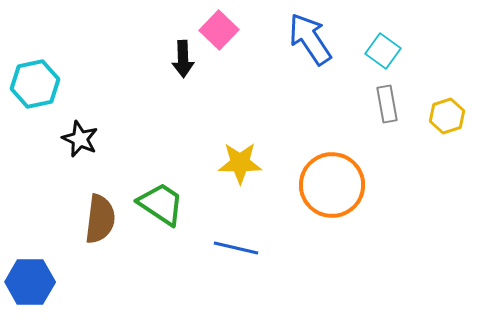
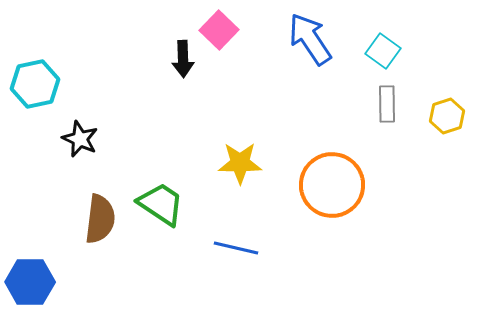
gray rectangle: rotated 9 degrees clockwise
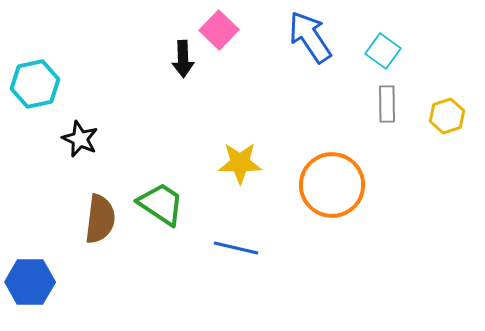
blue arrow: moved 2 px up
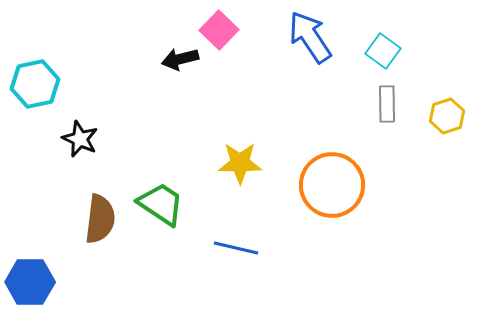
black arrow: moved 3 px left; rotated 78 degrees clockwise
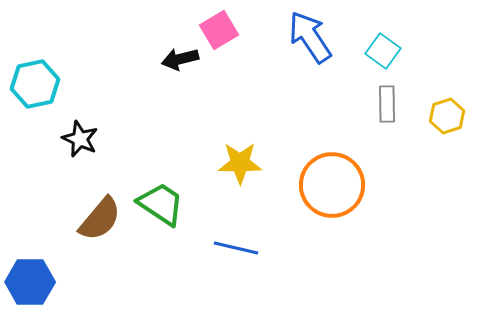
pink square: rotated 15 degrees clockwise
brown semicircle: rotated 33 degrees clockwise
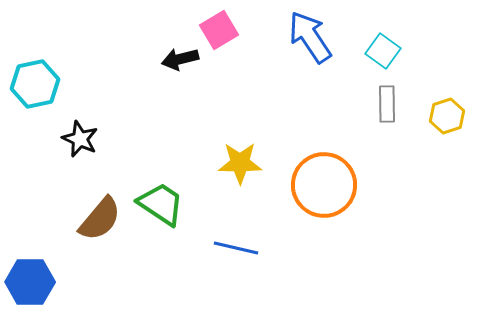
orange circle: moved 8 px left
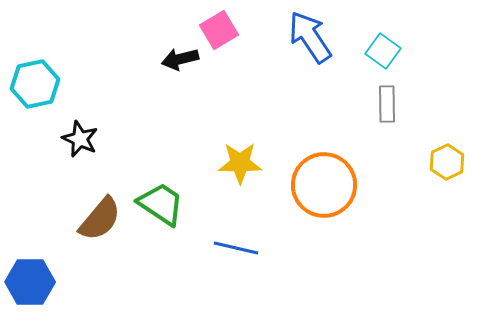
yellow hexagon: moved 46 px down; rotated 8 degrees counterclockwise
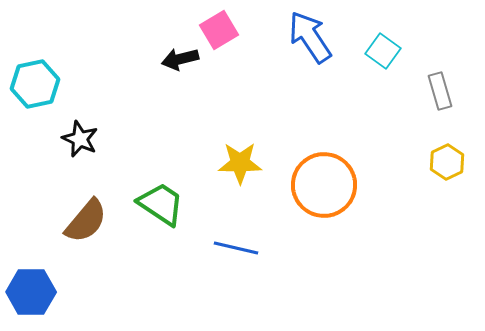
gray rectangle: moved 53 px right, 13 px up; rotated 15 degrees counterclockwise
brown semicircle: moved 14 px left, 2 px down
blue hexagon: moved 1 px right, 10 px down
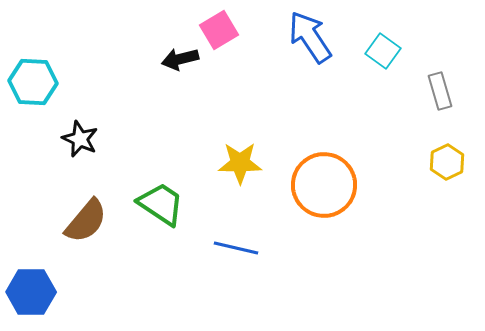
cyan hexagon: moved 2 px left, 2 px up; rotated 15 degrees clockwise
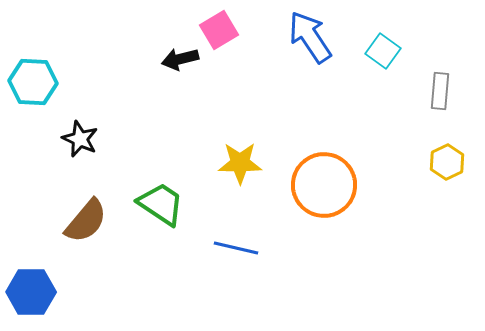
gray rectangle: rotated 21 degrees clockwise
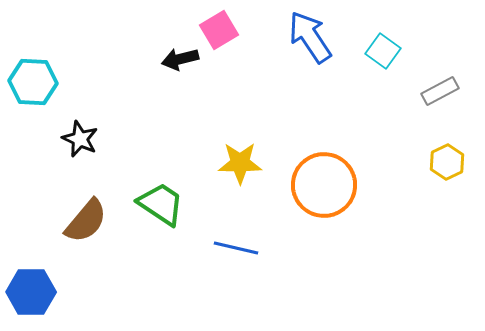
gray rectangle: rotated 57 degrees clockwise
